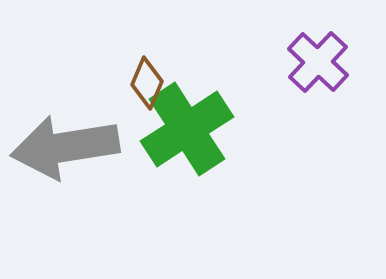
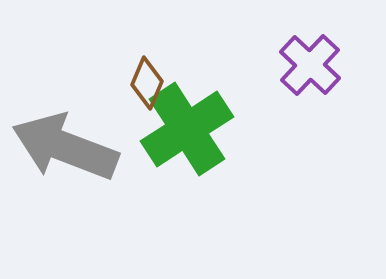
purple cross: moved 8 px left, 3 px down
gray arrow: rotated 30 degrees clockwise
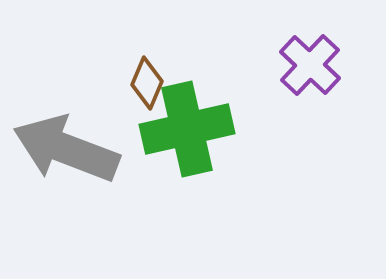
green cross: rotated 20 degrees clockwise
gray arrow: moved 1 px right, 2 px down
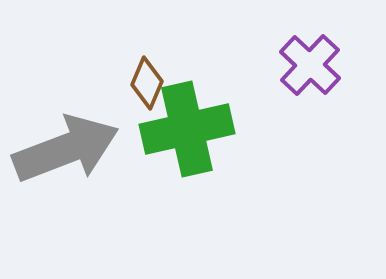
gray arrow: rotated 138 degrees clockwise
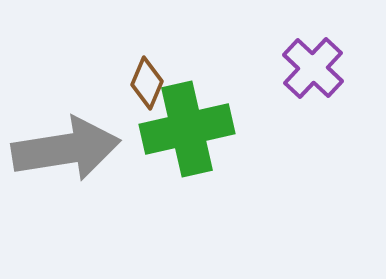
purple cross: moved 3 px right, 3 px down
gray arrow: rotated 12 degrees clockwise
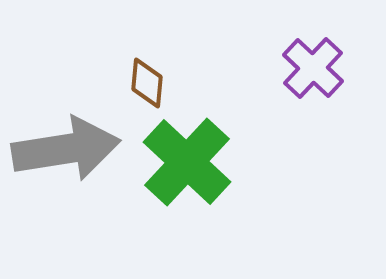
brown diamond: rotated 18 degrees counterclockwise
green cross: moved 33 px down; rotated 34 degrees counterclockwise
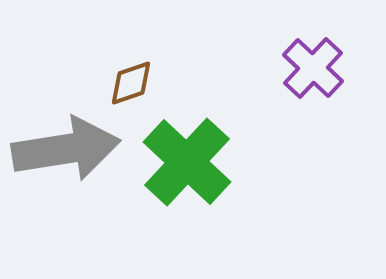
brown diamond: moved 16 px left; rotated 66 degrees clockwise
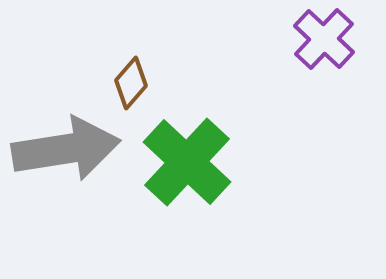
purple cross: moved 11 px right, 29 px up
brown diamond: rotated 30 degrees counterclockwise
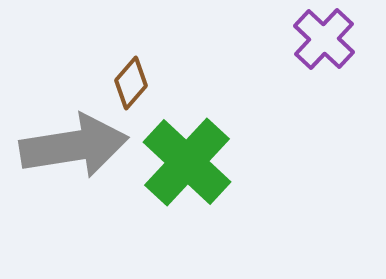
gray arrow: moved 8 px right, 3 px up
